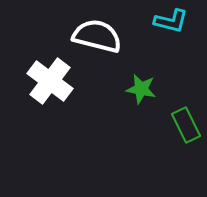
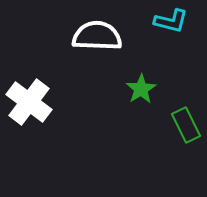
white semicircle: rotated 12 degrees counterclockwise
white cross: moved 21 px left, 21 px down
green star: rotated 28 degrees clockwise
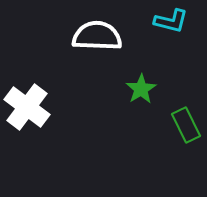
white cross: moved 2 px left, 5 px down
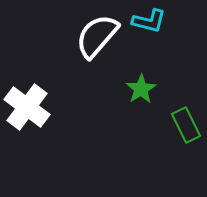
cyan L-shape: moved 22 px left
white semicircle: rotated 51 degrees counterclockwise
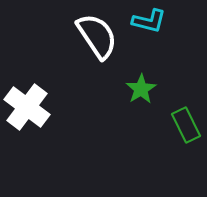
white semicircle: rotated 105 degrees clockwise
